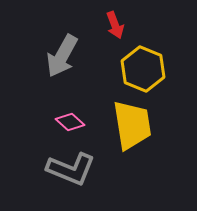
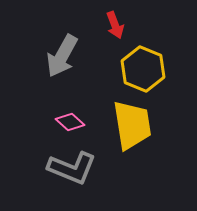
gray L-shape: moved 1 px right, 1 px up
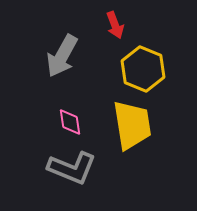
pink diamond: rotated 40 degrees clockwise
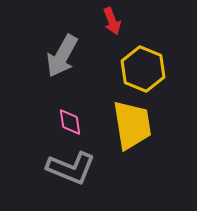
red arrow: moved 3 px left, 4 px up
gray L-shape: moved 1 px left
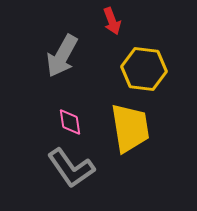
yellow hexagon: moved 1 px right; rotated 15 degrees counterclockwise
yellow trapezoid: moved 2 px left, 3 px down
gray L-shape: rotated 33 degrees clockwise
